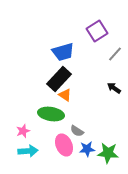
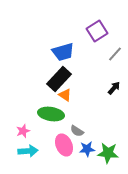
black arrow: rotated 96 degrees clockwise
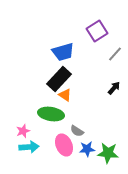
cyan arrow: moved 1 px right, 4 px up
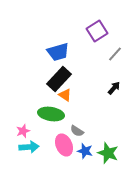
blue trapezoid: moved 5 px left
blue star: moved 2 px left, 2 px down; rotated 21 degrees clockwise
green star: rotated 15 degrees clockwise
